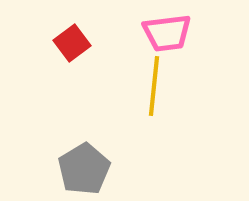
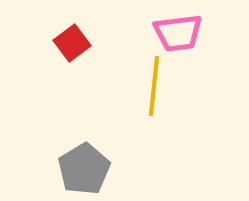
pink trapezoid: moved 11 px right
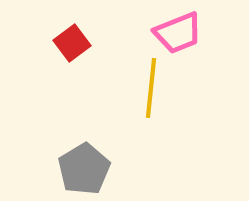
pink trapezoid: rotated 15 degrees counterclockwise
yellow line: moved 3 px left, 2 px down
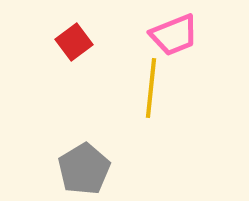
pink trapezoid: moved 4 px left, 2 px down
red square: moved 2 px right, 1 px up
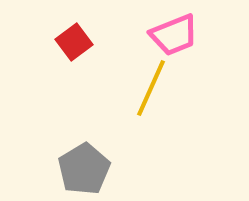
yellow line: rotated 18 degrees clockwise
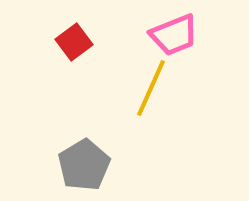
gray pentagon: moved 4 px up
